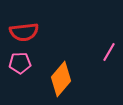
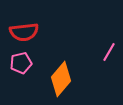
pink pentagon: moved 1 px right; rotated 10 degrees counterclockwise
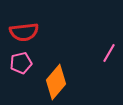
pink line: moved 1 px down
orange diamond: moved 5 px left, 3 px down
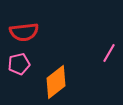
pink pentagon: moved 2 px left, 1 px down
orange diamond: rotated 12 degrees clockwise
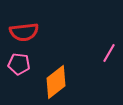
pink pentagon: rotated 20 degrees clockwise
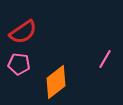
red semicircle: moved 1 px left; rotated 28 degrees counterclockwise
pink line: moved 4 px left, 6 px down
